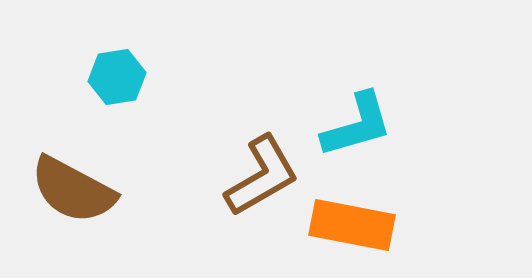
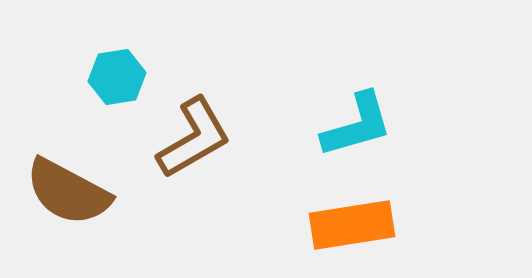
brown L-shape: moved 68 px left, 38 px up
brown semicircle: moved 5 px left, 2 px down
orange rectangle: rotated 20 degrees counterclockwise
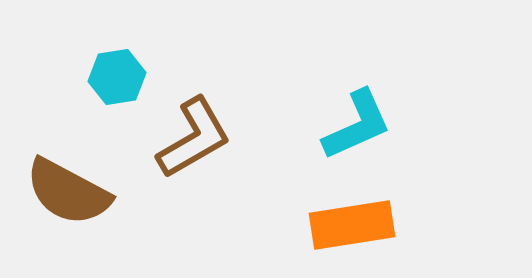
cyan L-shape: rotated 8 degrees counterclockwise
